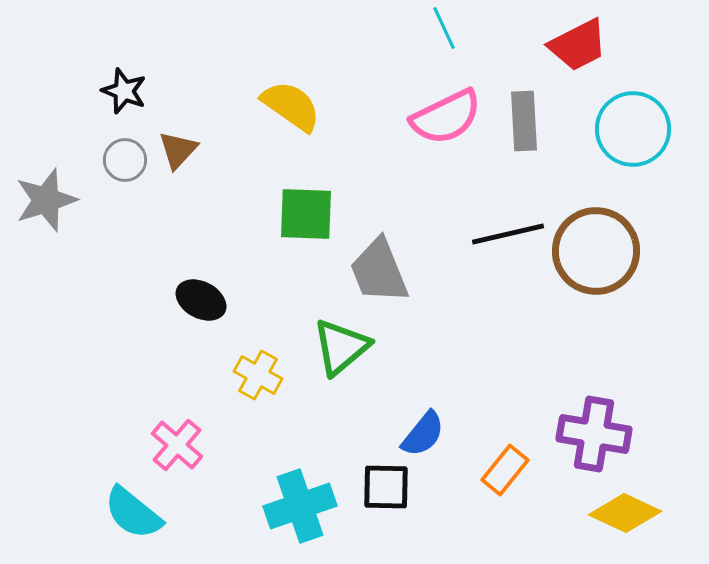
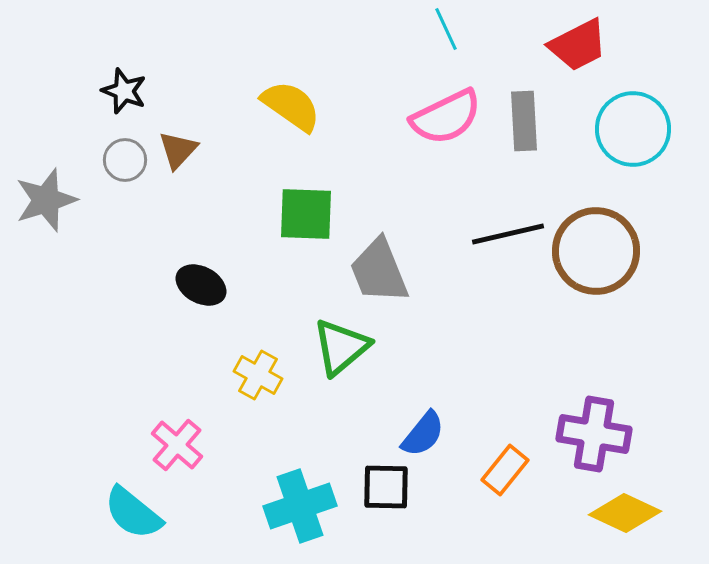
cyan line: moved 2 px right, 1 px down
black ellipse: moved 15 px up
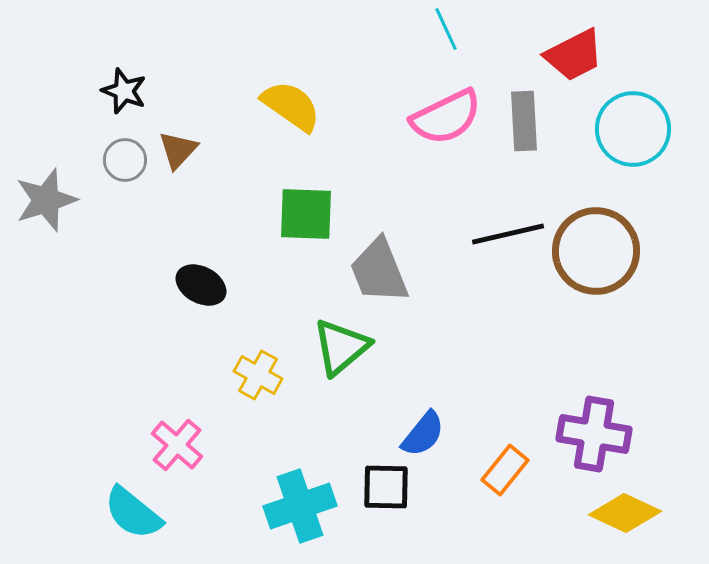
red trapezoid: moved 4 px left, 10 px down
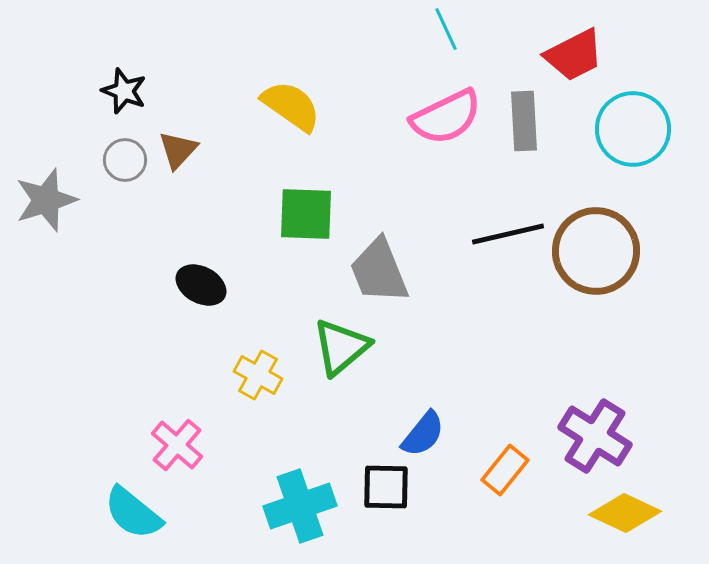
purple cross: moved 1 px right, 2 px down; rotated 22 degrees clockwise
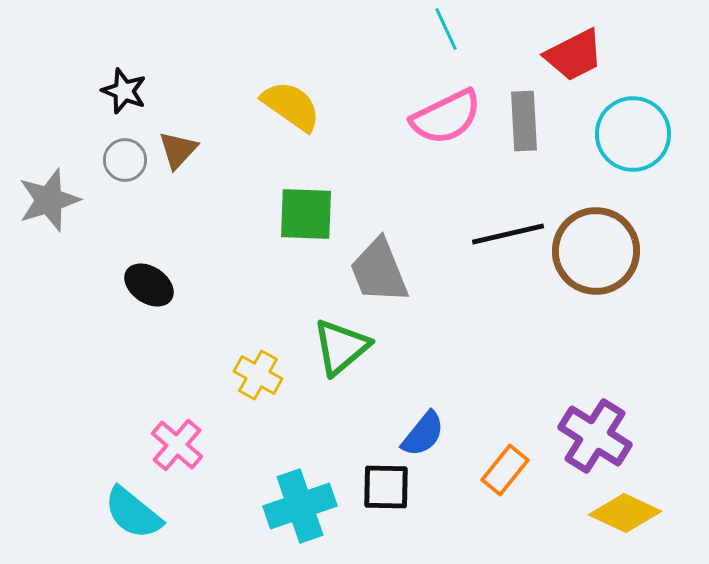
cyan circle: moved 5 px down
gray star: moved 3 px right
black ellipse: moved 52 px left; rotated 6 degrees clockwise
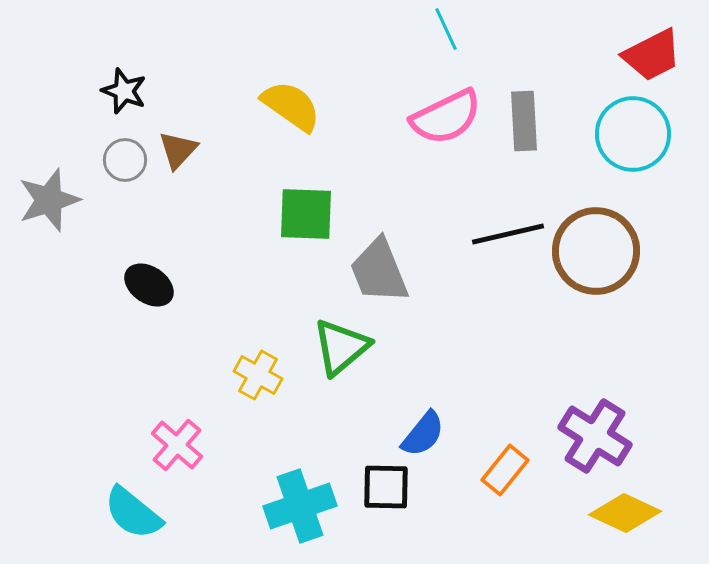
red trapezoid: moved 78 px right
